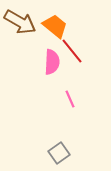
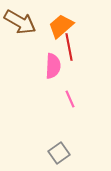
orange trapezoid: moved 6 px right; rotated 80 degrees counterclockwise
red line: moved 3 px left, 4 px up; rotated 28 degrees clockwise
pink semicircle: moved 1 px right, 4 px down
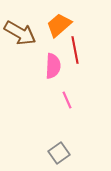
brown arrow: moved 11 px down
orange trapezoid: moved 2 px left, 1 px up
red line: moved 6 px right, 3 px down
pink line: moved 3 px left, 1 px down
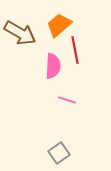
pink line: rotated 48 degrees counterclockwise
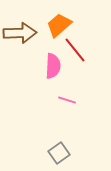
brown arrow: rotated 32 degrees counterclockwise
red line: rotated 28 degrees counterclockwise
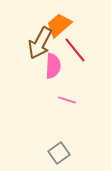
brown arrow: moved 20 px right, 10 px down; rotated 120 degrees clockwise
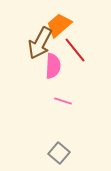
pink line: moved 4 px left, 1 px down
gray square: rotated 15 degrees counterclockwise
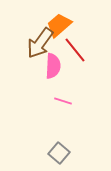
brown arrow: rotated 8 degrees clockwise
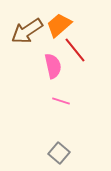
brown arrow: moved 13 px left, 12 px up; rotated 20 degrees clockwise
pink semicircle: rotated 15 degrees counterclockwise
pink line: moved 2 px left
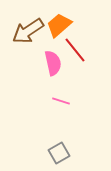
brown arrow: moved 1 px right
pink semicircle: moved 3 px up
gray square: rotated 20 degrees clockwise
